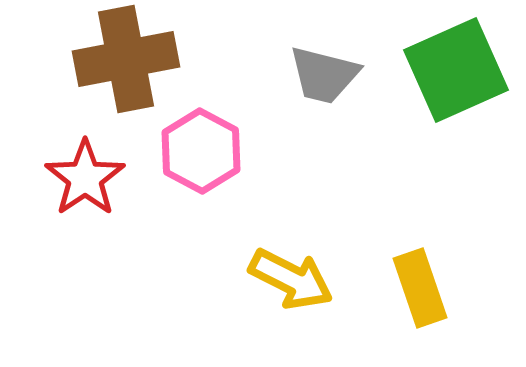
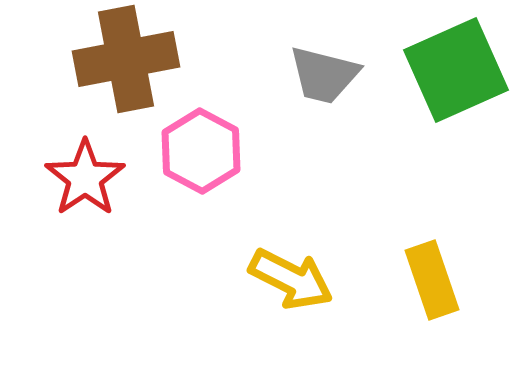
yellow rectangle: moved 12 px right, 8 px up
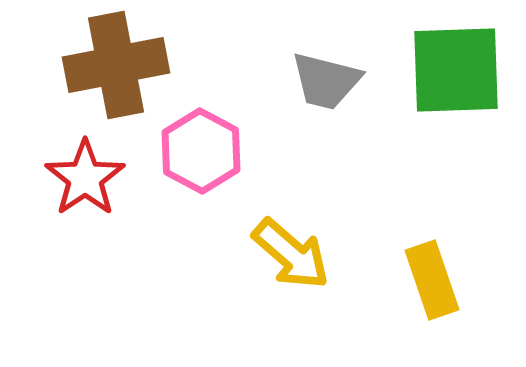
brown cross: moved 10 px left, 6 px down
green square: rotated 22 degrees clockwise
gray trapezoid: moved 2 px right, 6 px down
yellow arrow: moved 25 px up; rotated 14 degrees clockwise
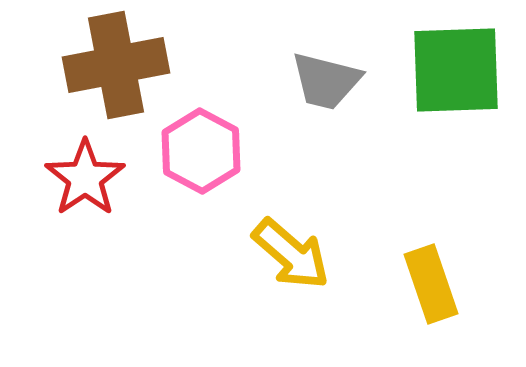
yellow rectangle: moved 1 px left, 4 px down
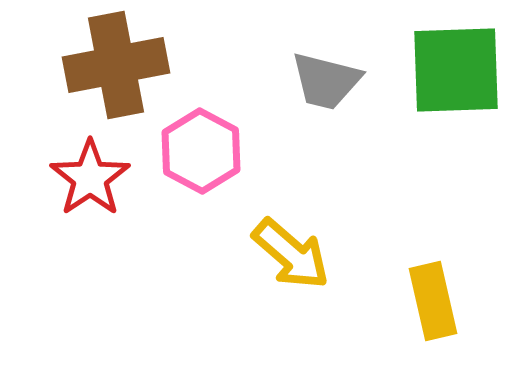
red star: moved 5 px right
yellow rectangle: moved 2 px right, 17 px down; rotated 6 degrees clockwise
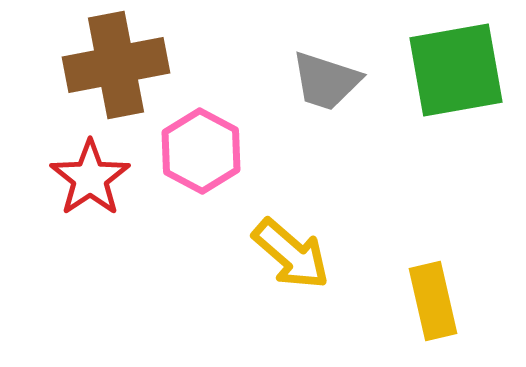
green square: rotated 8 degrees counterclockwise
gray trapezoid: rotated 4 degrees clockwise
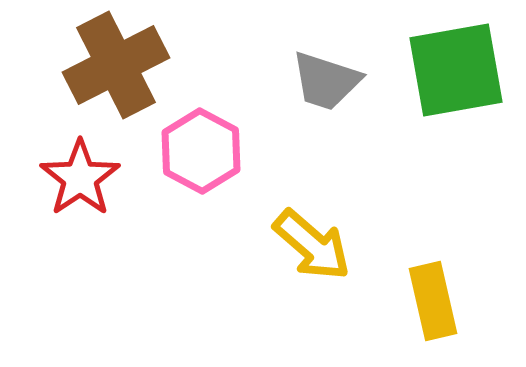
brown cross: rotated 16 degrees counterclockwise
red star: moved 10 px left
yellow arrow: moved 21 px right, 9 px up
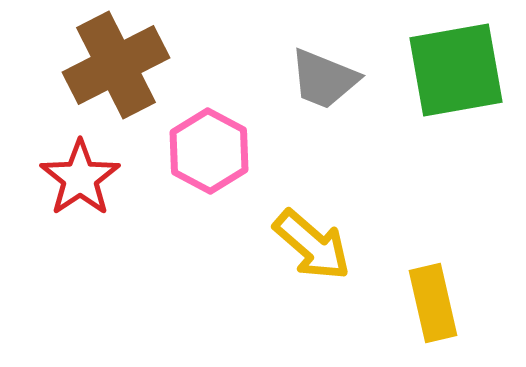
gray trapezoid: moved 2 px left, 2 px up; rotated 4 degrees clockwise
pink hexagon: moved 8 px right
yellow rectangle: moved 2 px down
